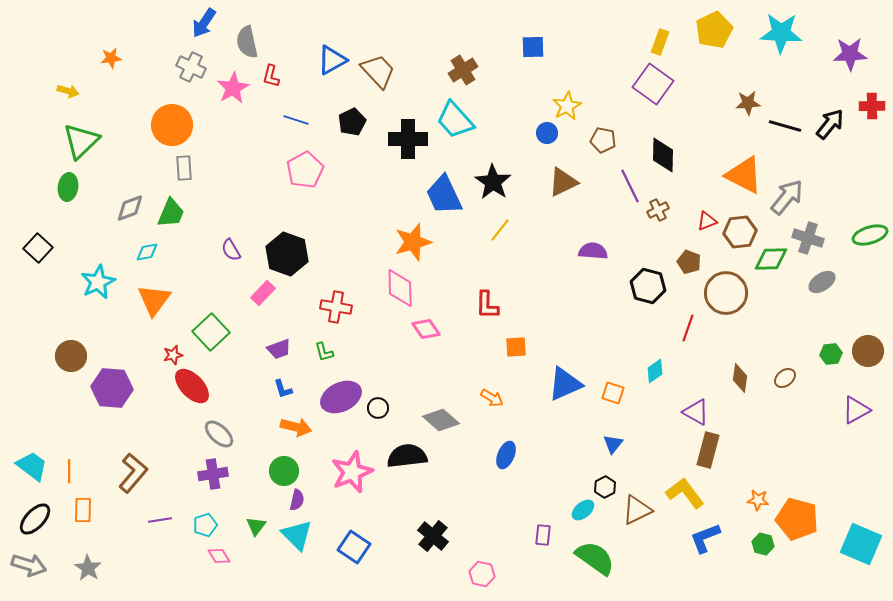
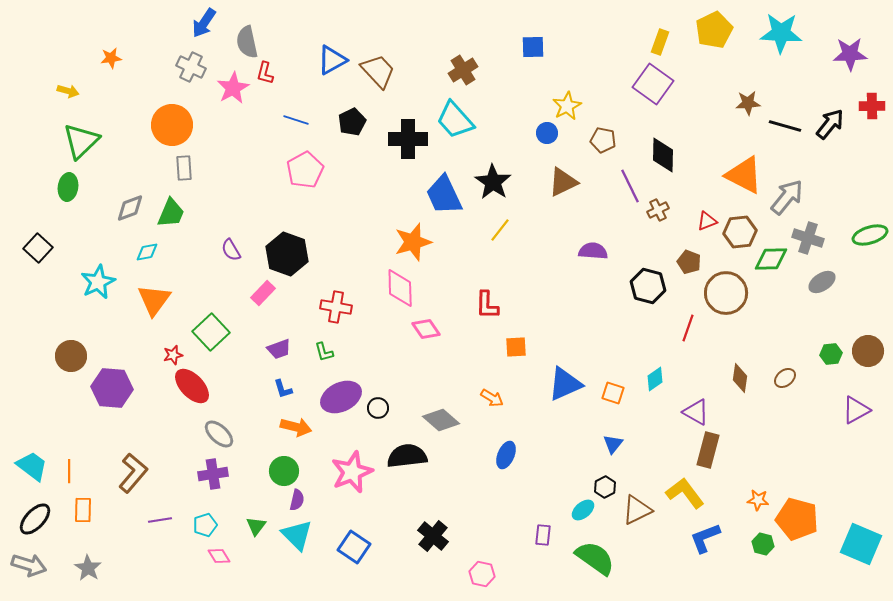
red L-shape at (271, 76): moved 6 px left, 3 px up
cyan diamond at (655, 371): moved 8 px down
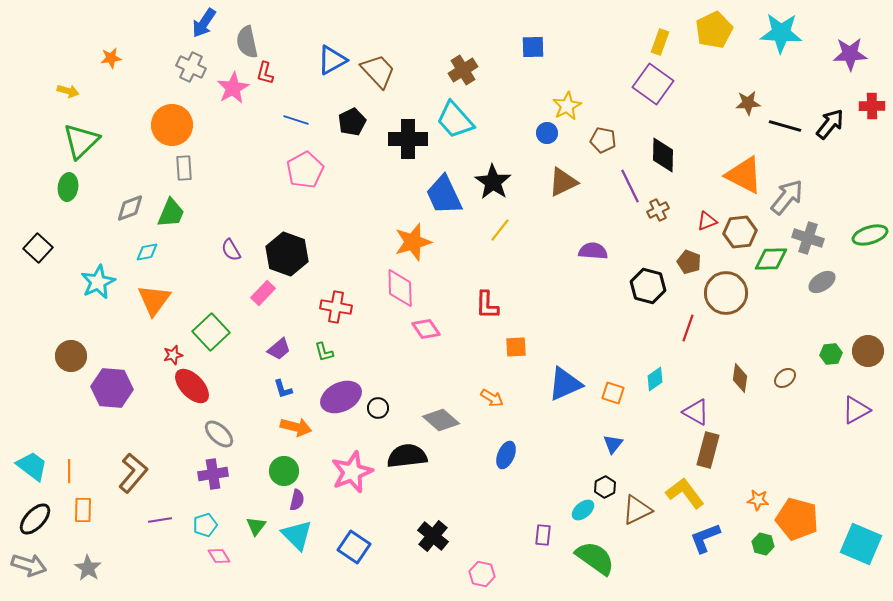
purple trapezoid at (279, 349): rotated 20 degrees counterclockwise
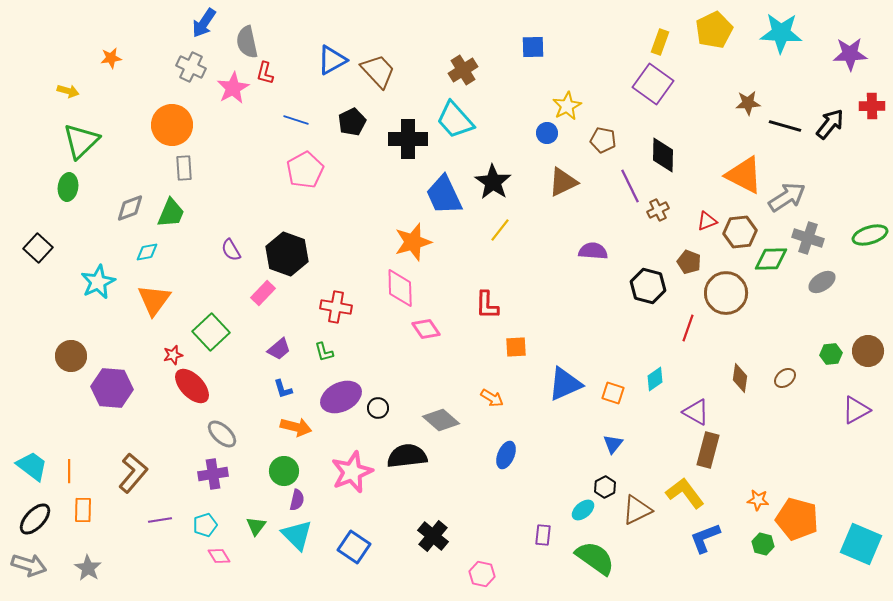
gray arrow at (787, 197): rotated 18 degrees clockwise
gray ellipse at (219, 434): moved 3 px right
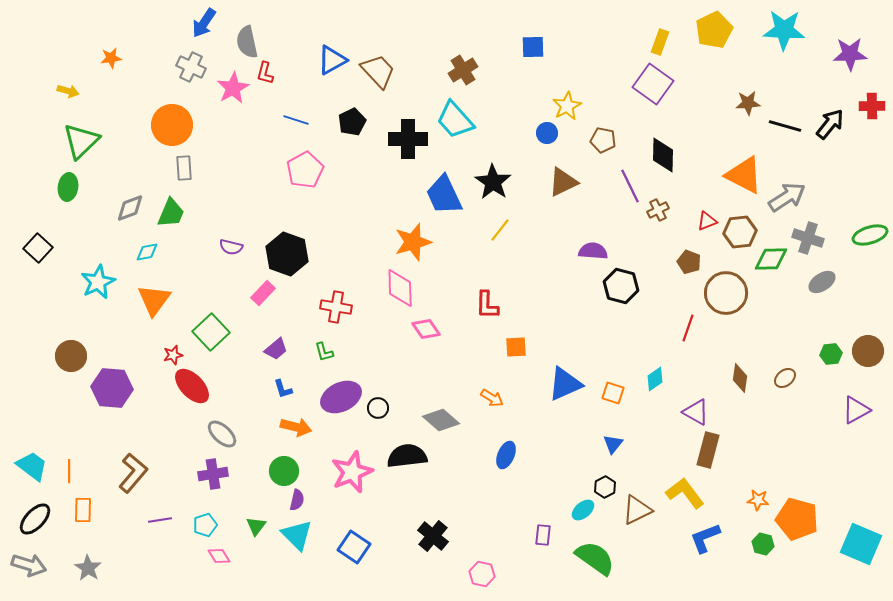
cyan star at (781, 33): moved 3 px right, 3 px up
purple semicircle at (231, 250): moved 3 px up; rotated 45 degrees counterclockwise
black hexagon at (648, 286): moved 27 px left
purple trapezoid at (279, 349): moved 3 px left
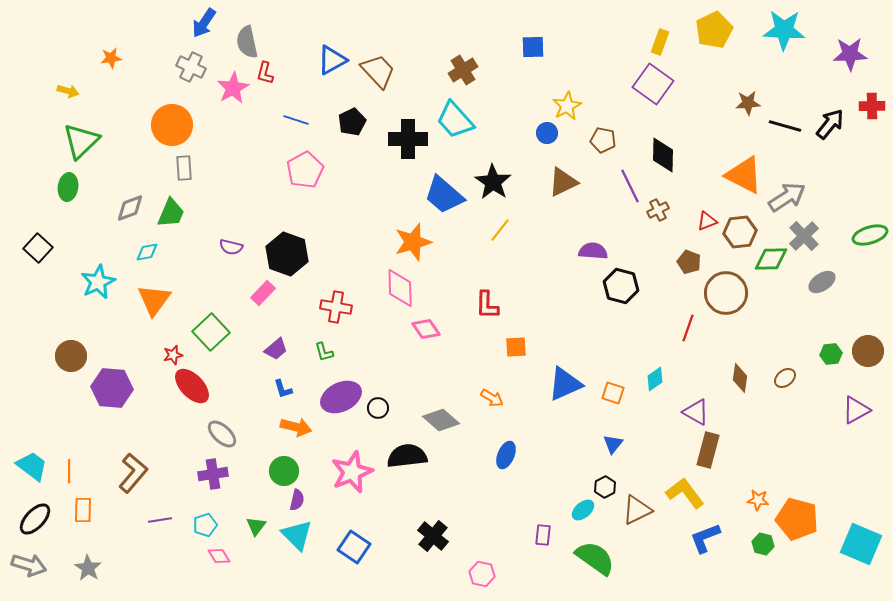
blue trapezoid at (444, 195): rotated 24 degrees counterclockwise
gray cross at (808, 238): moved 4 px left, 2 px up; rotated 28 degrees clockwise
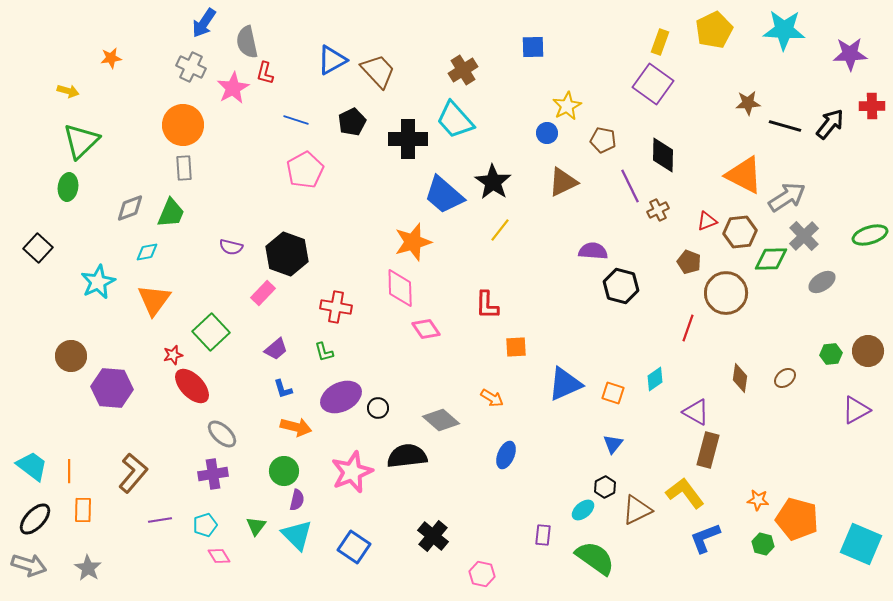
orange circle at (172, 125): moved 11 px right
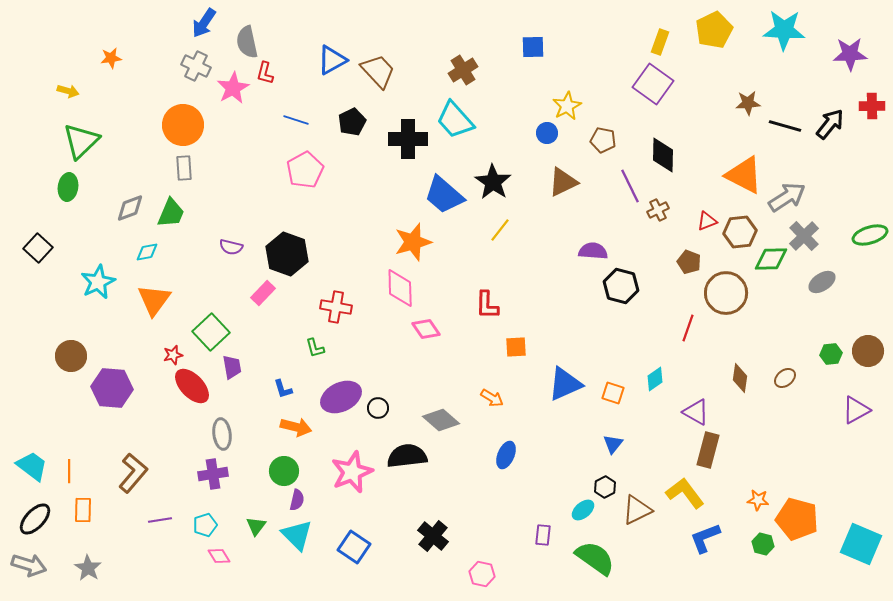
gray cross at (191, 67): moved 5 px right, 1 px up
purple trapezoid at (276, 349): moved 44 px left, 18 px down; rotated 60 degrees counterclockwise
green L-shape at (324, 352): moved 9 px left, 4 px up
gray ellipse at (222, 434): rotated 40 degrees clockwise
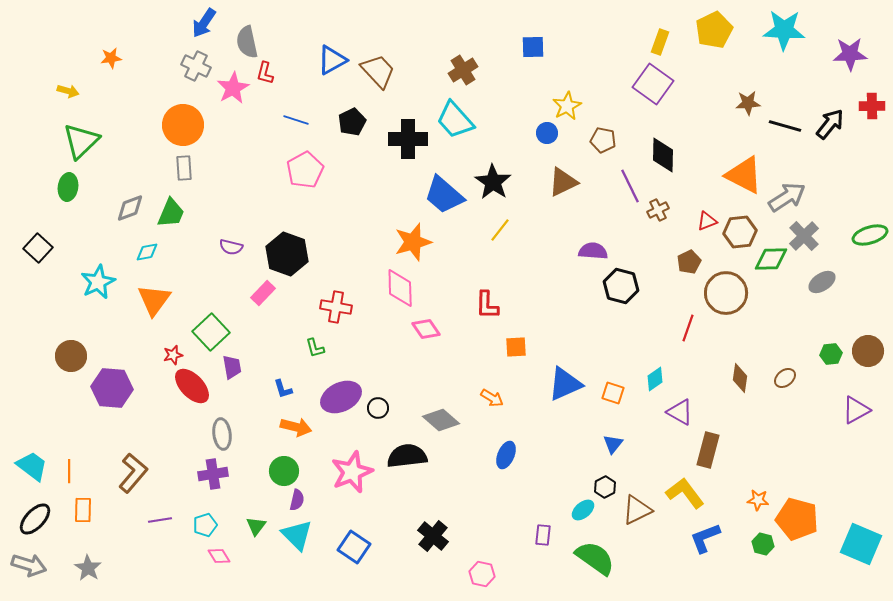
brown pentagon at (689, 262): rotated 25 degrees clockwise
purple triangle at (696, 412): moved 16 px left
